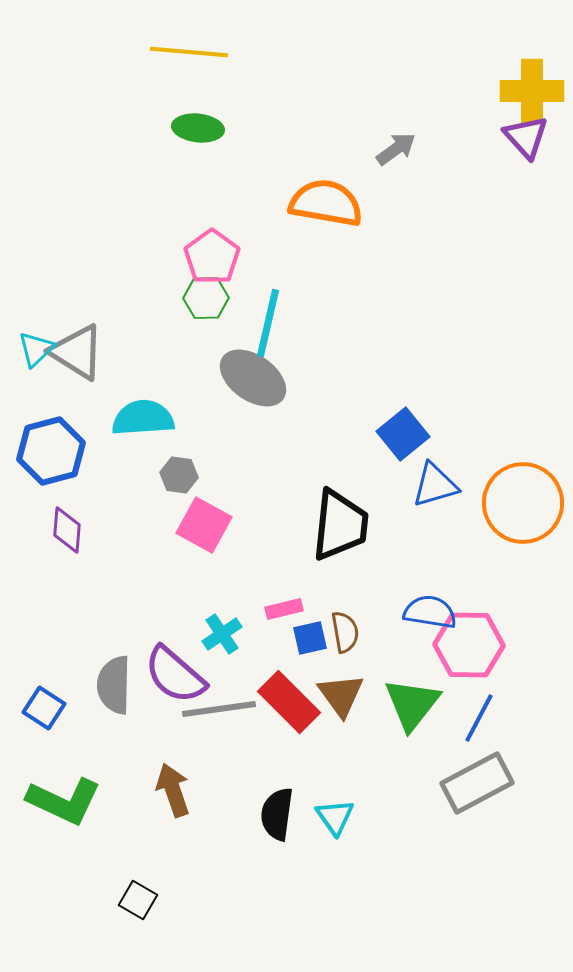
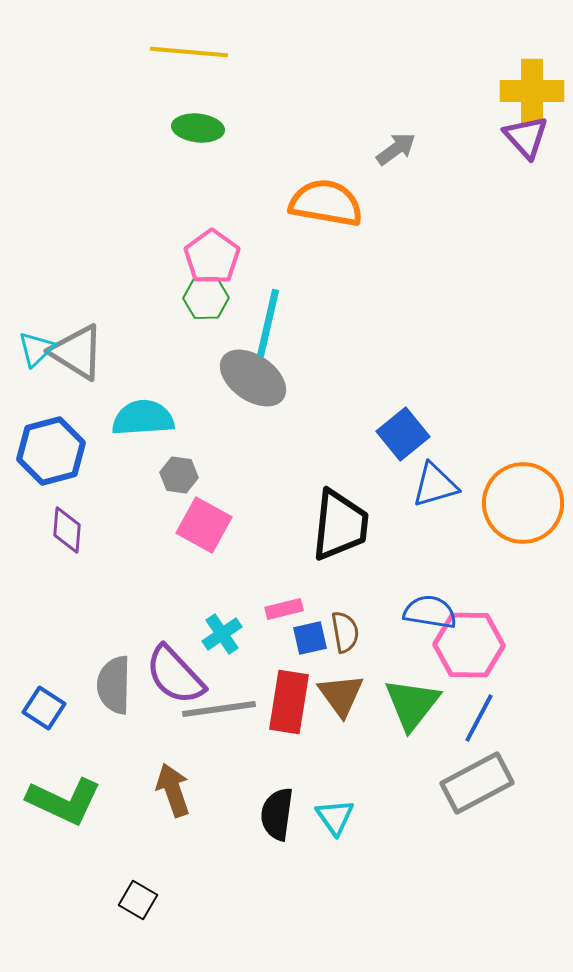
purple semicircle at (175, 675): rotated 6 degrees clockwise
red rectangle at (289, 702): rotated 54 degrees clockwise
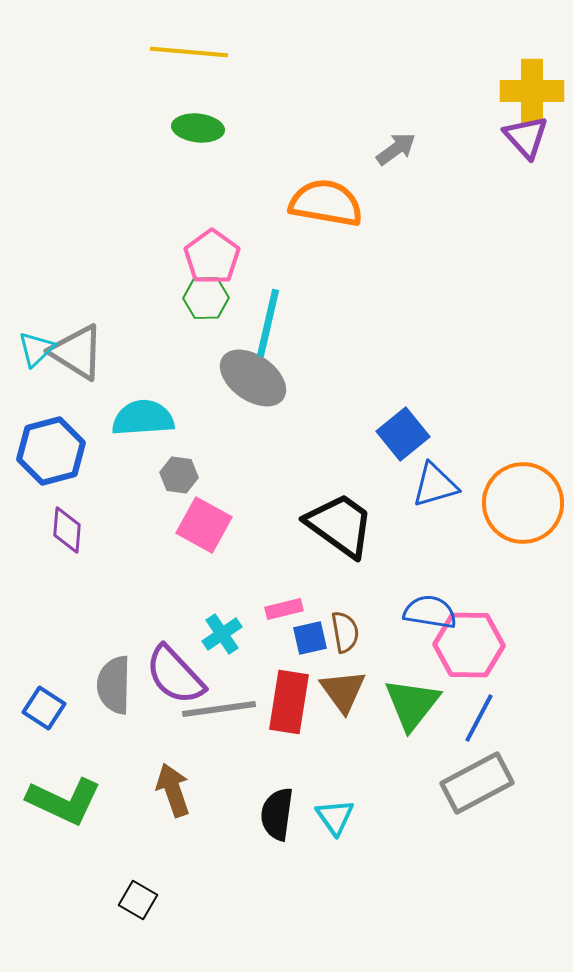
black trapezoid at (340, 525): rotated 60 degrees counterclockwise
brown triangle at (341, 695): moved 2 px right, 4 px up
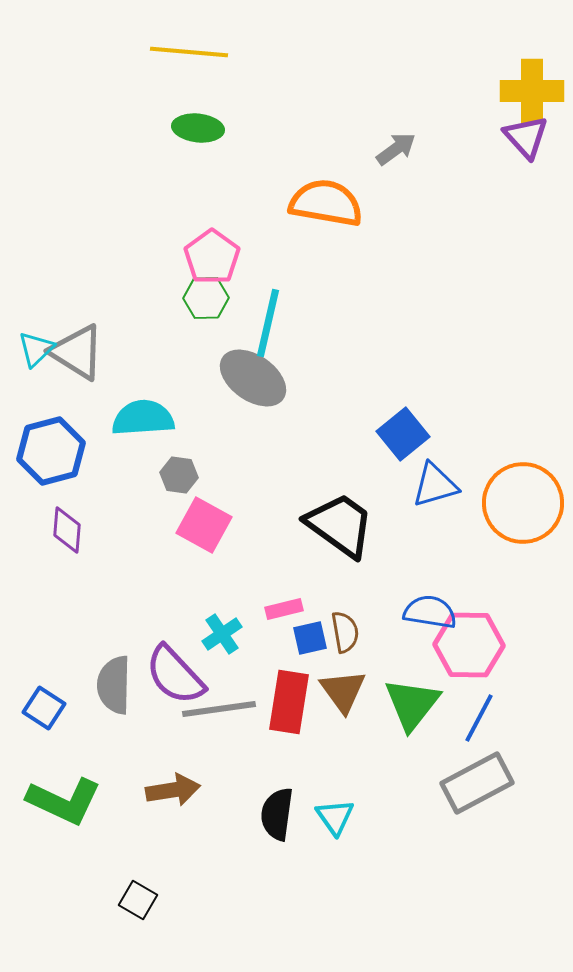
brown arrow at (173, 790): rotated 100 degrees clockwise
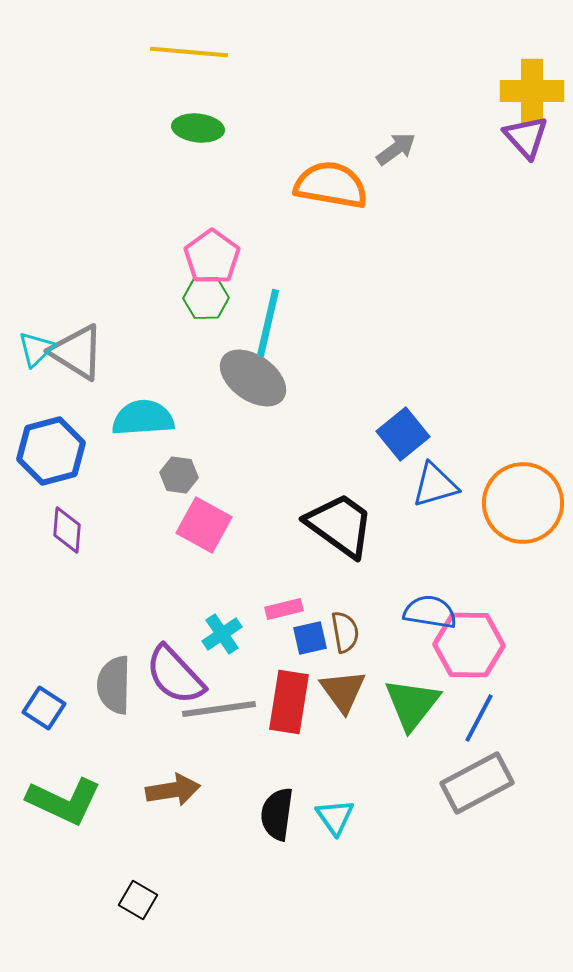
orange semicircle at (326, 203): moved 5 px right, 18 px up
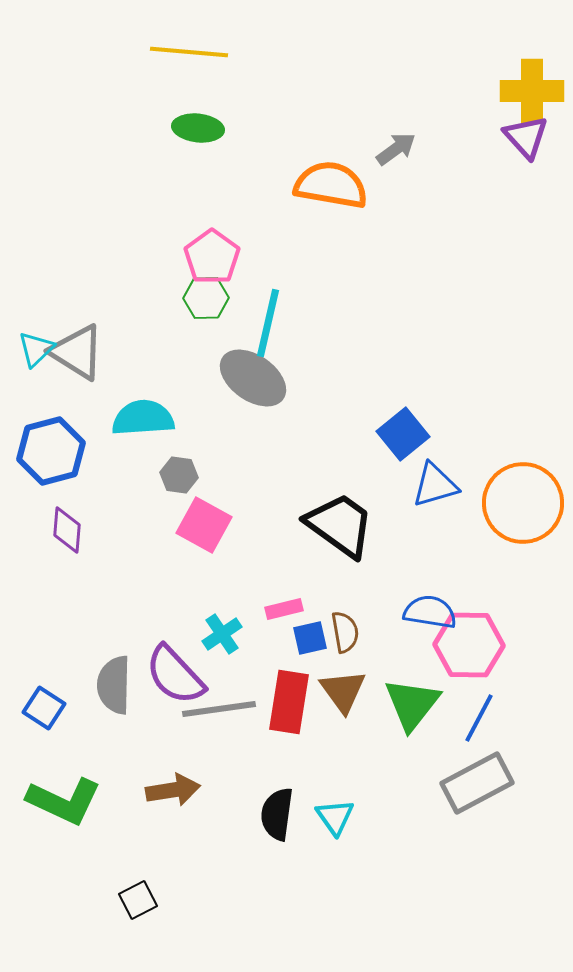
black square at (138, 900): rotated 33 degrees clockwise
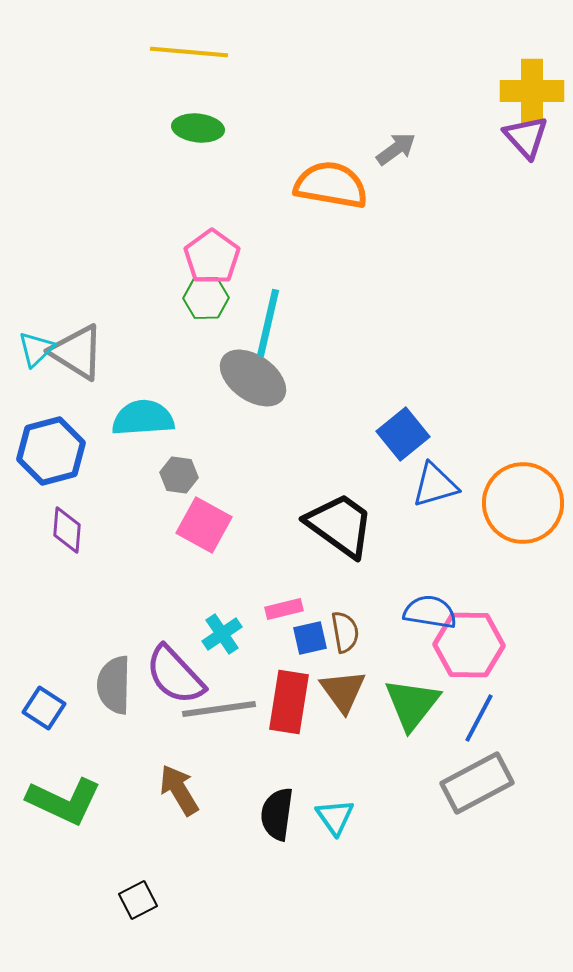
brown arrow at (173, 790): moved 6 px right; rotated 112 degrees counterclockwise
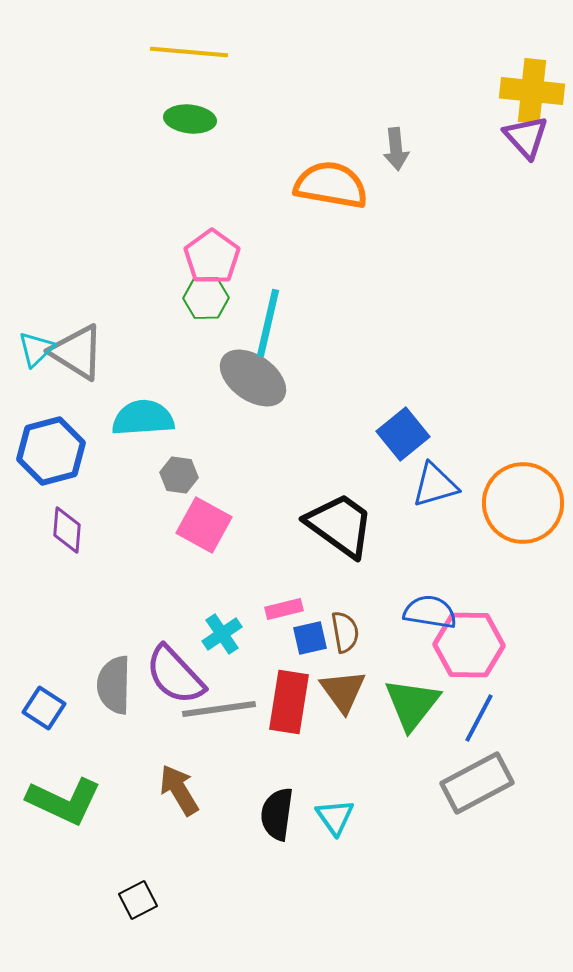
yellow cross at (532, 91): rotated 6 degrees clockwise
green ellipse at (198, 128): moved 8 px left, 9 px up
gray arrow at (396, 149): rotated 120 degrees clockwise
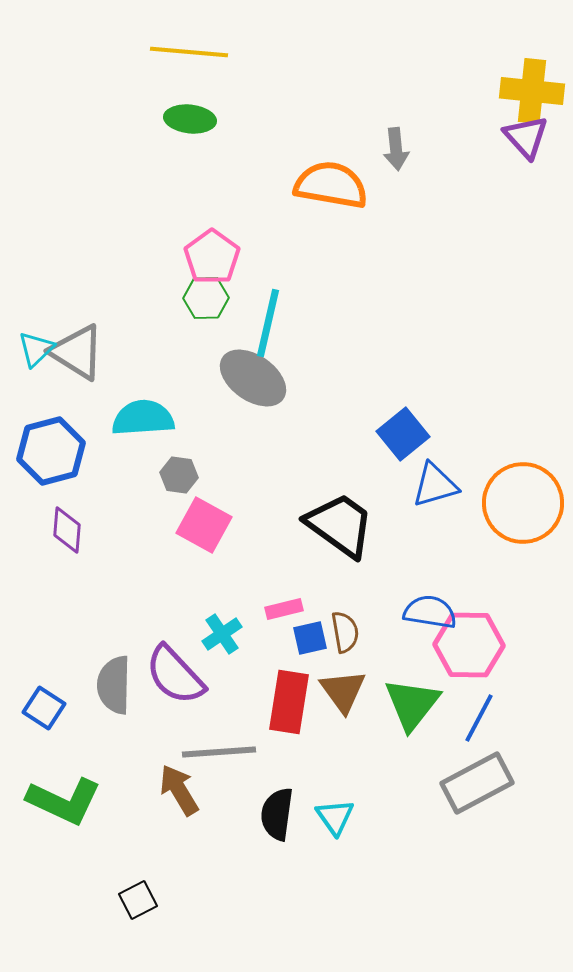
gray line at (219, 709): moved 43 px down; rotated 4 degrees clockwise
